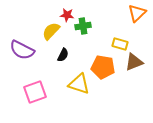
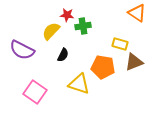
orange triangle: rotated 42 degrees counterclockwise
pink square: rotated 35 degrees counterclockwise
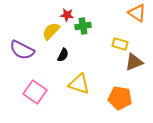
orange pentagon: moved 17 px right, 31 px down
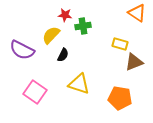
red star: moved 2 px left
yellow semicircle: moved 4 px down
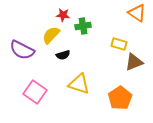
red star: moved 2 px left
yellow rectangle: moved 1 px left
black semicircle: rotated 48 degrees clockwise
orange pentagon: rotated 30 degrees clockwise
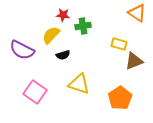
brown triangle: moved 1 px up
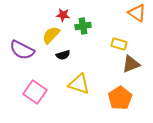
brown triangle: moved 3 px left, 3 px down
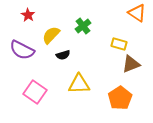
red star: moved 35 px left; rotated 24 degrees clockwise
green cross: rotated 28 degrees counterclockwise
yellow triangle: rotated 20 degrees counterclockwise
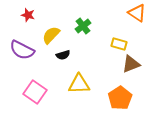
red star: rotated 16 degrees counterclockwise
